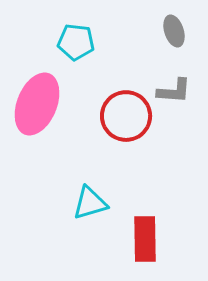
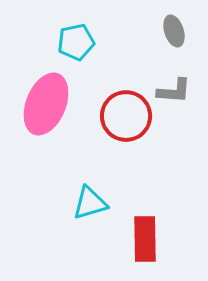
cyan pentagon: rotated 18 degrees counterclockwise
pink ellipse: moved 9 px right
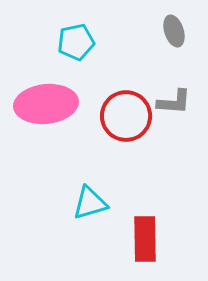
gray L-shape: moved 11 px down
pink ellipse: rotated 62 degrees clockwise
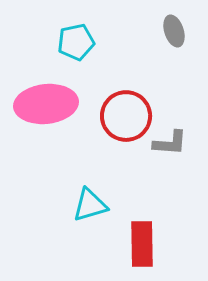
gray L-shape: moved 4 px left, 41 px down
cyan triangle: moved 2 px down
red rectangle: moved 3 px left, 5 px down
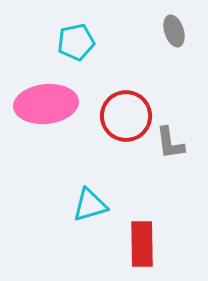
gray L-shape: rotated 78 degrees clockwise
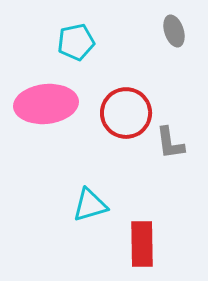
red circle: moved 3 px up
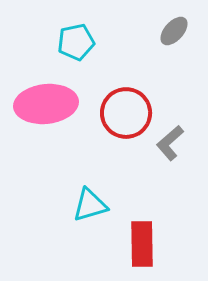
gray ellipse: rotated 60 degrees clockwise
gray L-shape: rotated 57 degrees clockwise
